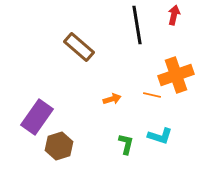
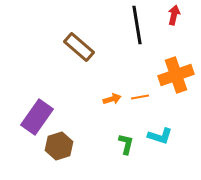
orange line: moved 12 px left, 2 px down; rotated 24 degrees counterclockwise
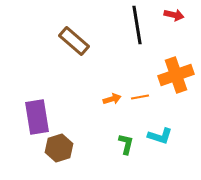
red arrow: rotated 90 degrees clockwise
brown rectangle: moved 5 px left, 6 px up
purple rectangle: rotated 44 degrees counterclockwise
brown hexagon: moved 2 px down
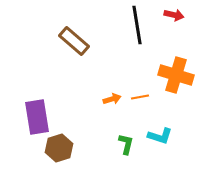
orange cross: rotated 36 degrees clockwise
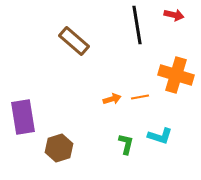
purple rectangle: moved 14 px left
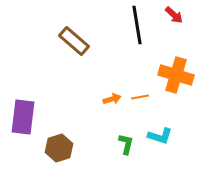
red arrow: rotated 30 degrees clockwise
purple rectangle: rotated 16 degrees clockwise
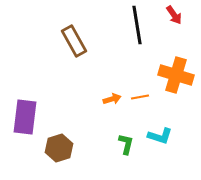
red arrow: rotated 12 degrees clockwise
brown rectangle: rotated 20 degrees clockwise
purple rectangle: moved 2 px right
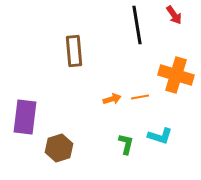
brown rectangle: moved 10 px down; rotated 24 degrees clockwise
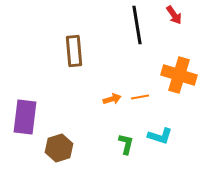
orange cross: moved 3 px right
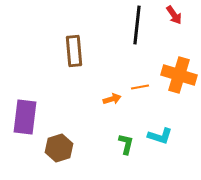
black line: rotated 15 degrees clockwise
orange line: moved 10 px up
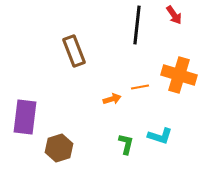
brown rectangle: rotated 16 degrees counterclockwise
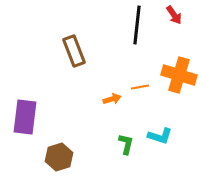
brown hexagon: moved 9 px down
